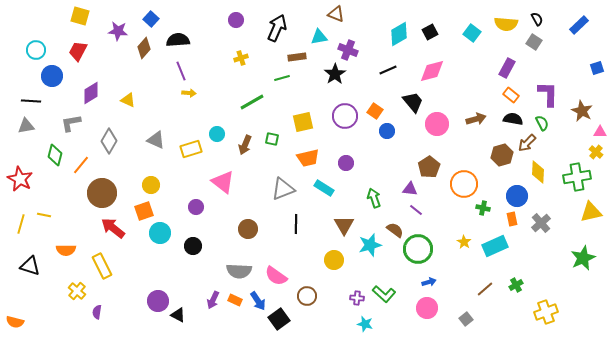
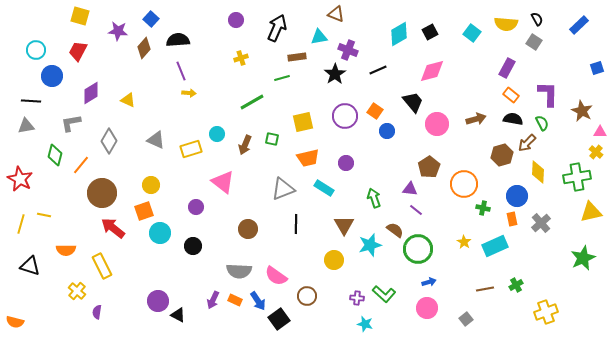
black line at (388, 70): moved 10 px left
brown line at (485, 289): rotated 30 degrees clockwise
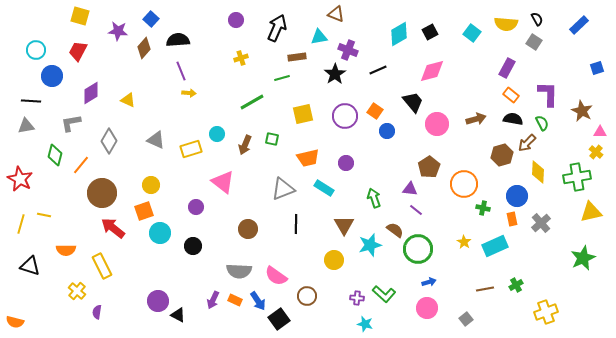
yellow square at (303, 122): moved 8 px up
